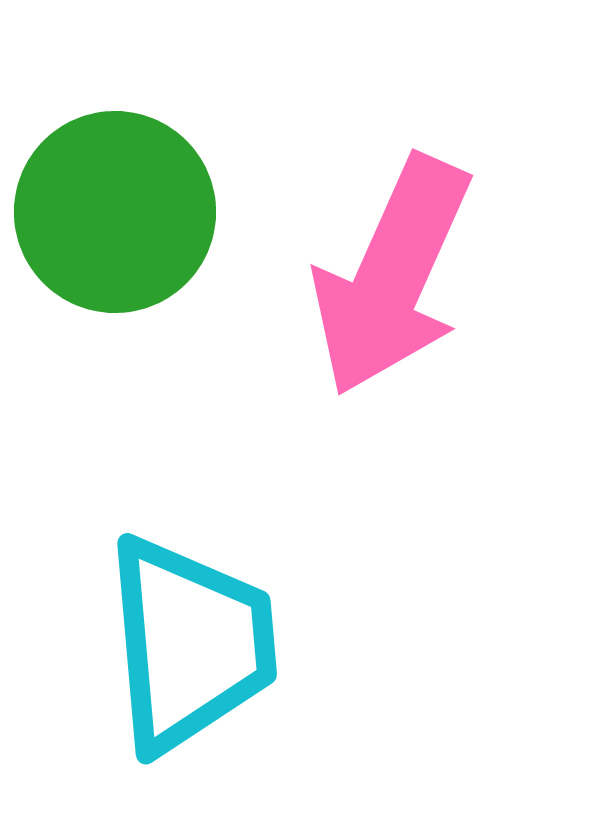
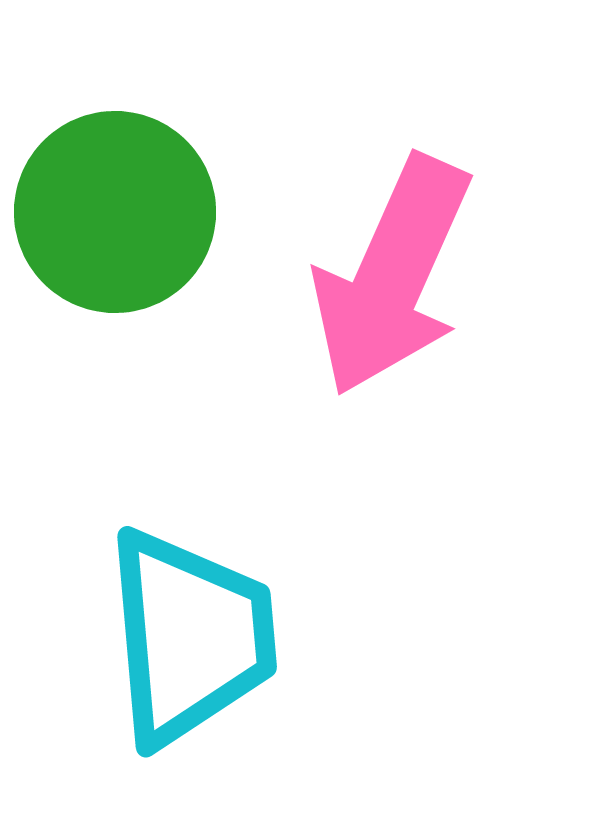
cyan trapezoid: moved 7 px up
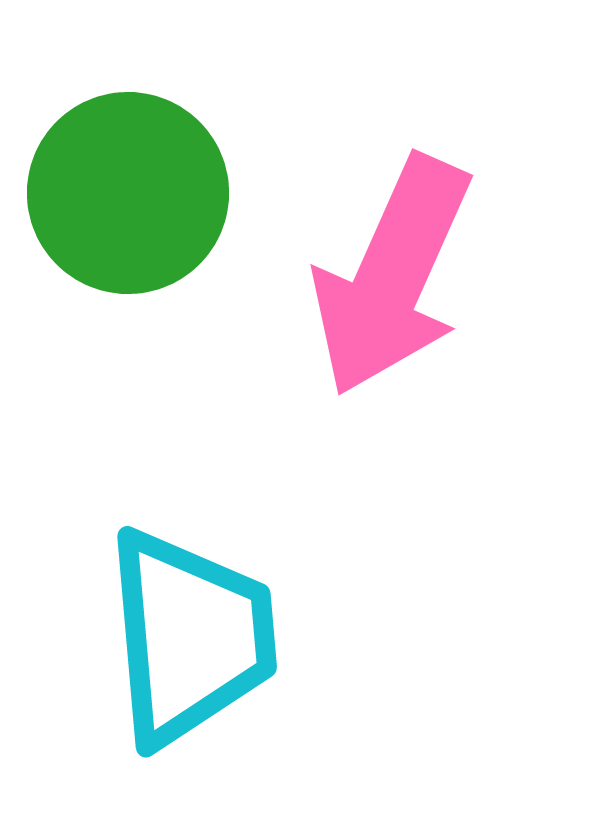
green circle: moved 13 px right, 19 px up
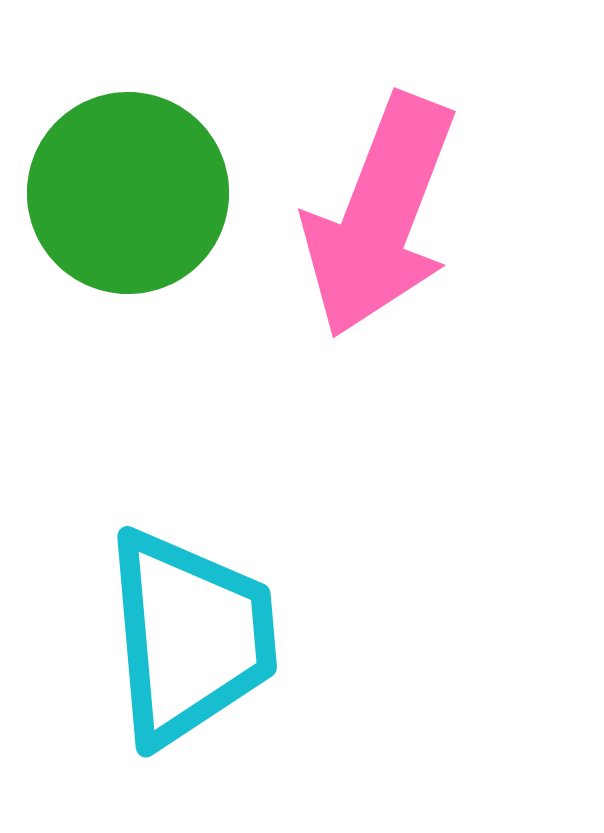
pink arrow: moved 12 px left, 60 px up; rotated 3 degrees counterclockwise
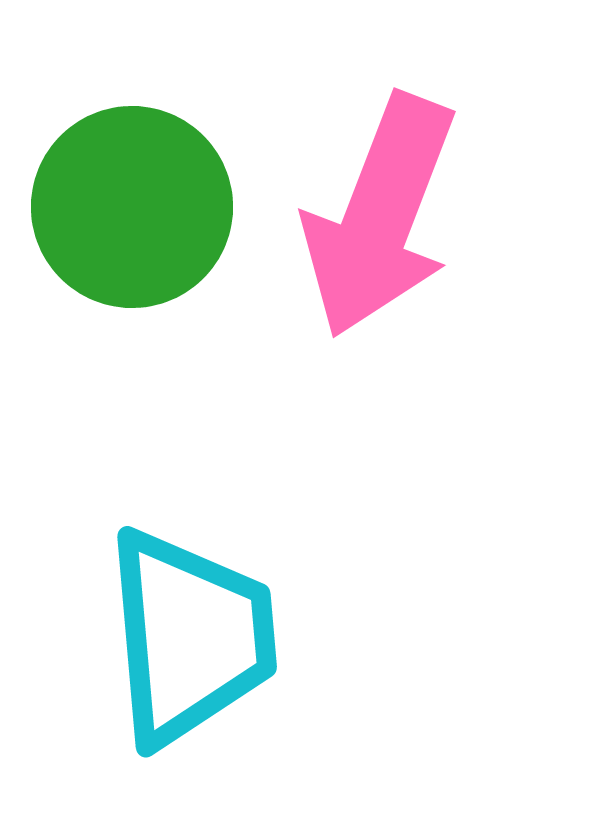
green circle: moved 4 px right, 14 px down
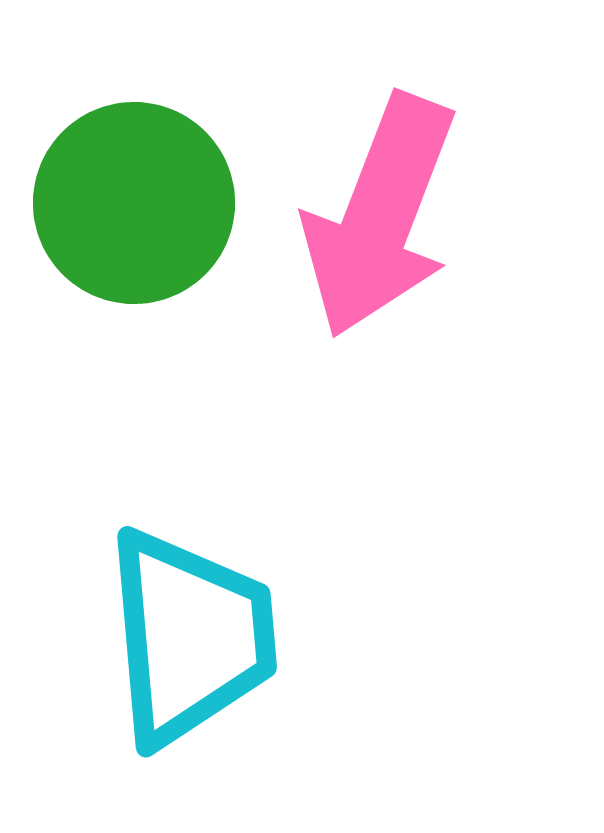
green circle: moved 2 px right, 4 px up
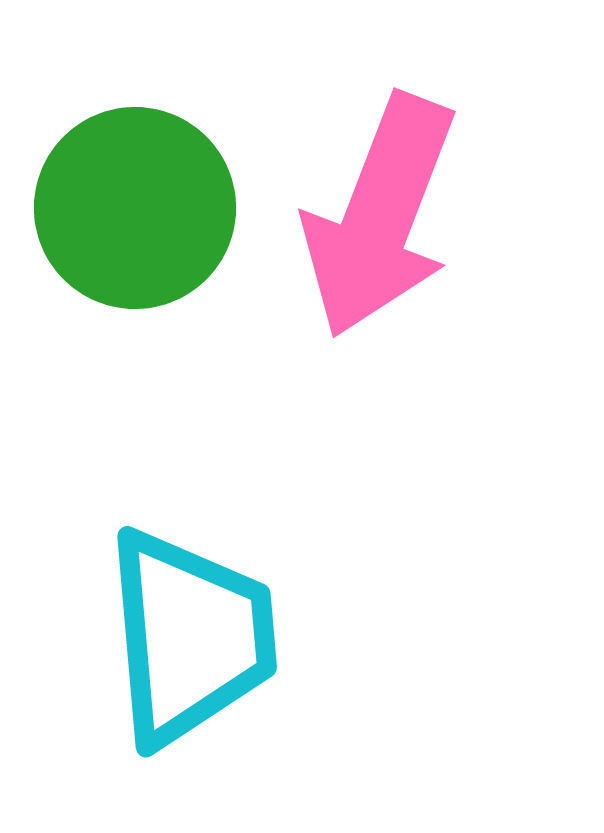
green circle: moved 1 px right, 5 px down
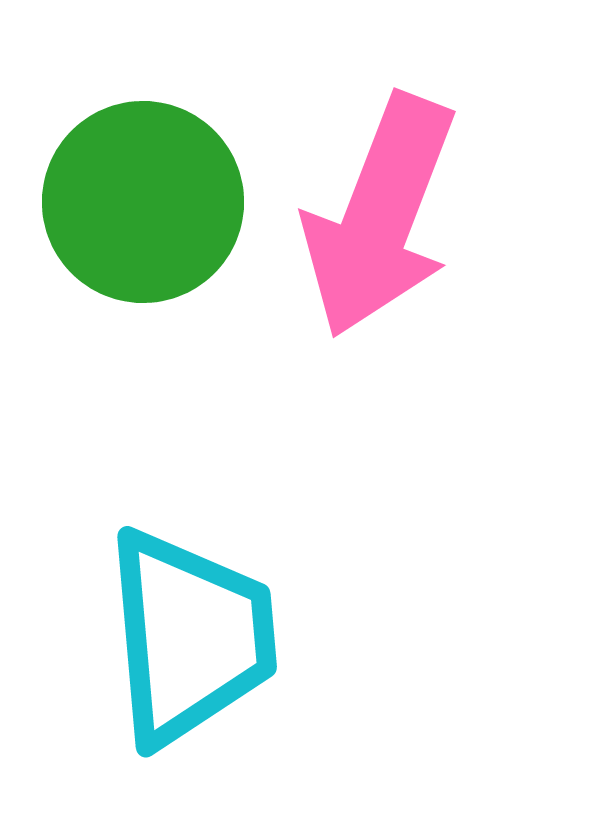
green circle: moved 8 px right, 6 px up
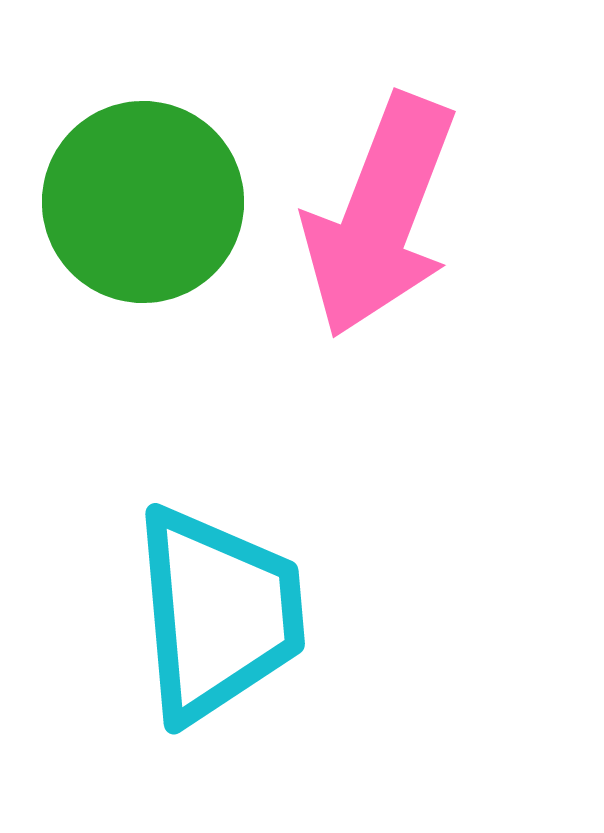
cyan trapezoid: moved 28 px right, 23 px up
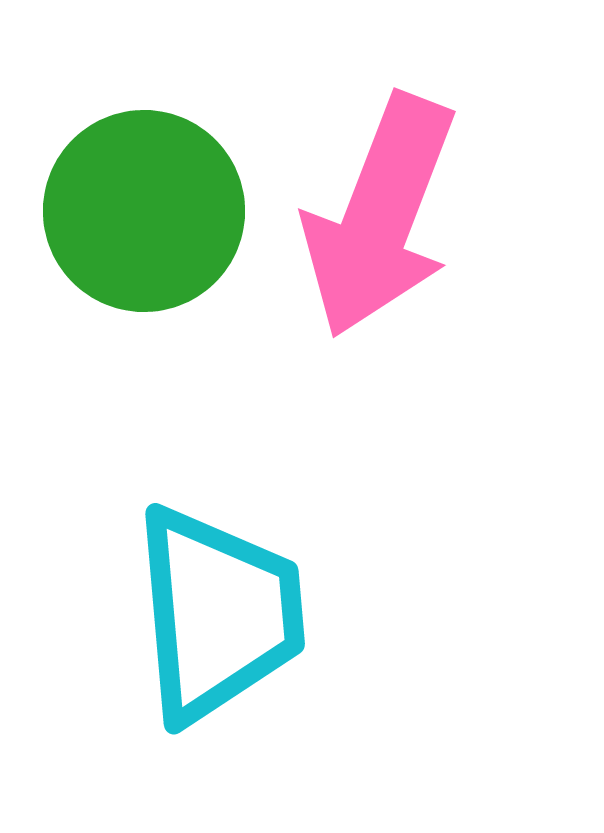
green circle: moved 1 px right, 9 px down
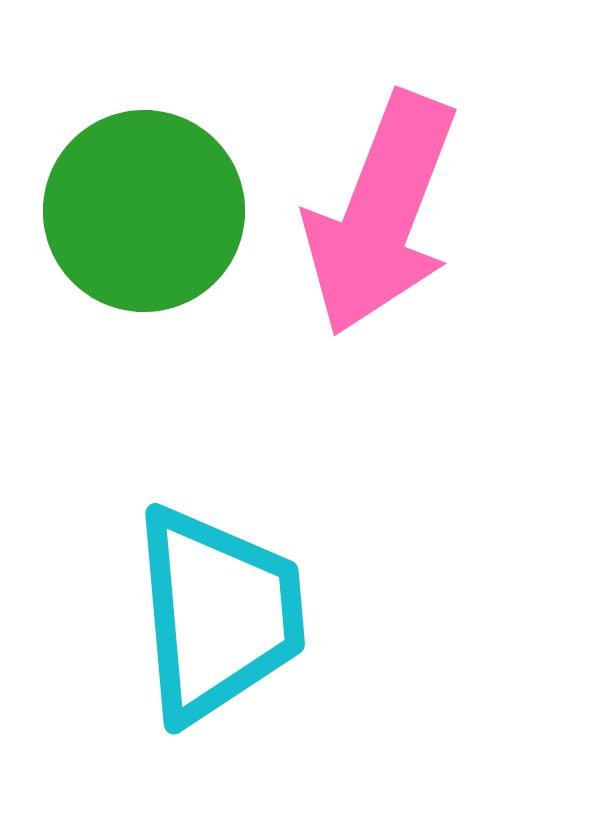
pink arrow: moved 1 px right, 2 px up
